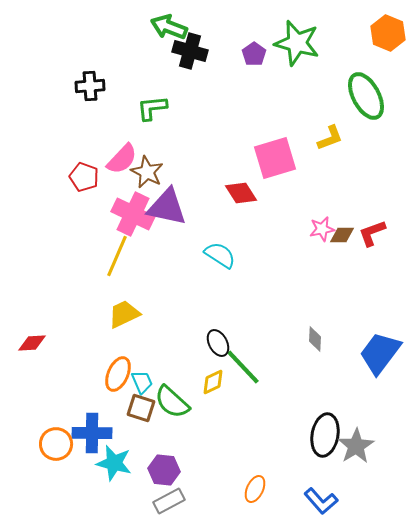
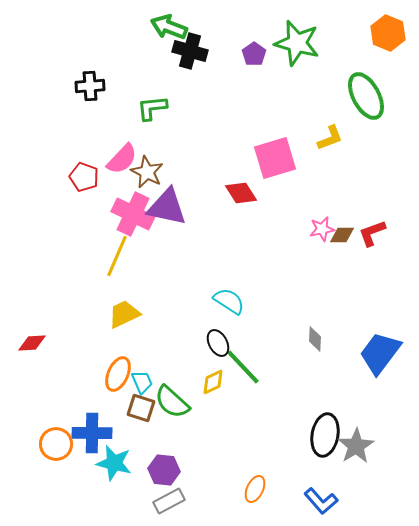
cyan semicircle at (220, 255): moved 9 px right, 46 px down
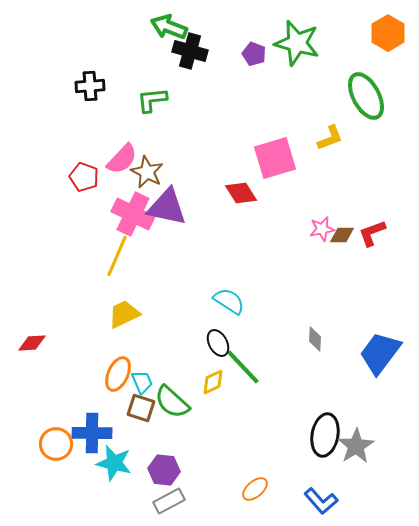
orange hexagon at (388, 33): rotated 8 degrees clockwise
purple pentagon at (254, 54): rotated 15 degrees counterclockwise
green L-shape at (152, 108): moved 8 px up
orange ellipse at (255, 489): rotated 24 degrees clockwise
